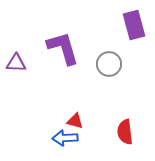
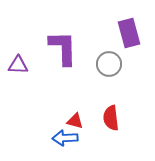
purple rectangle: moved 5 px left, 8 px down
purple L-shape: rotated 15 degrees clockwise
purple triangle: moved 2 px right, 2 px down
red semicircle: moved 14 px left, 14 px up
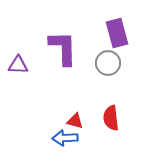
purple rectangle: moved 12 px left
gray circle: moved 1 px left, 1 px up
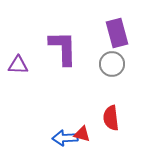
gray circle: moved 4 px right, 1 px down
red triangle: moved 7 px right, 13 px down
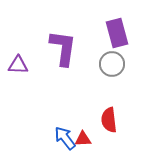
purple L-shape: rotated 9 degrees clockwise
red semicircle: moved 2 px left, 2 px down
red triangle: moved 1 px right, 5 px down; rotated 18 degrees counterclockwise
blue arrow: rotated 55 degrees clockwise
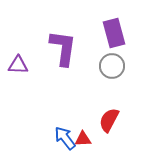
purple rectangle: moved 3 px left
gray circle: moved 2 px down
red semicircle: rotated 35 degrees clockwise
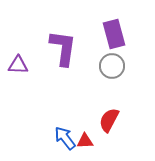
purple rectangle: moved 1 px down
red triangle: moved 2 px right, 2 px down
